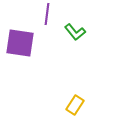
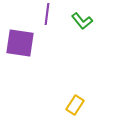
green L-shape: moved 7 px right, 11 px up
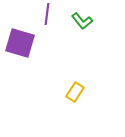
purple square: rotated 8 degrees clockwise
yellow rectangle: moved 13 px up
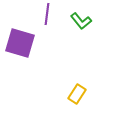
green L-shape: moved 1 px left
yellow rectangle: moved 2 px right, 2 px down
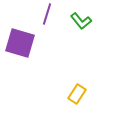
purple line: rotated 10 degrees clockwise
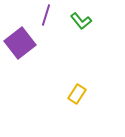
purple line: moved 1 px left, 1 px down
purple square: rotated 36 degrees clockwise
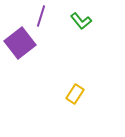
purple line: moved 5 px left, 1 px down
yellow rectangle: moved 2 px left
